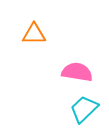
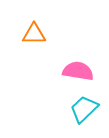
pink semicircle: moved 1 px right, 1 px up
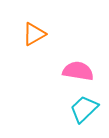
orange triangle: rotated 30 degrees counterclockwise
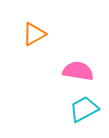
cyan trapezoid: rotated 16 degrees clockwise
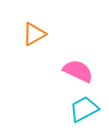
pink semicircle: rotated 16 degrees clockwise
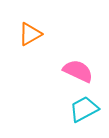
orange triangle: moved 4 px left
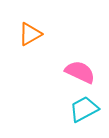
pink semicircle: moved 2 px right, 1 px down
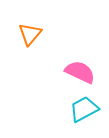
orange triangle: rotated 20 degrees counterclockwise
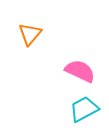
pink semicircle: moved 1 px up
